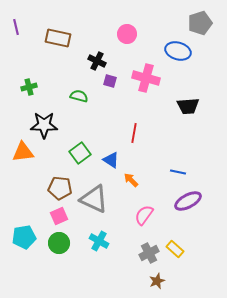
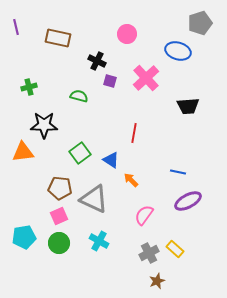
pink cross: rotated 32 degrees clockwise
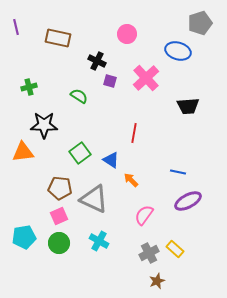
green semicircle: rotated 18 degrees clockwise
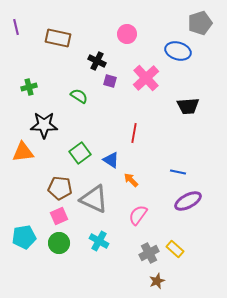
pink semicircle: moved 6 px left
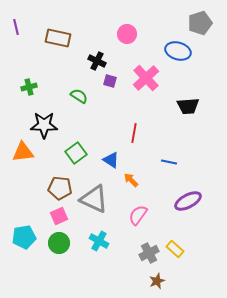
green square: moved 4 px left
blue line: moved 9 px left, 10 px up
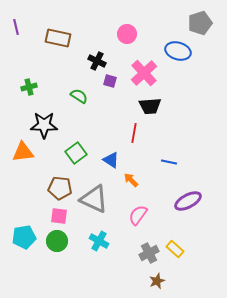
pink cross: moved 2 px left, 5 px up
black trapezoid: moved 38 px left
pink square: rotated 30 degrees clockwise
green circle: moved 2 px left, 2 px up
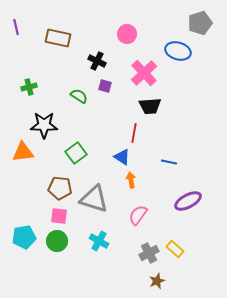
purple square: moved 5 px left, 5 px down
blue triangle: moved 11 px right, 3 px up
orange arrow: rotated 35 degrees clockwise
gray triangle: rotated 8 degrees counterclockwise
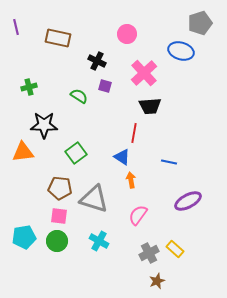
blue ellipse: moved 3 px right
